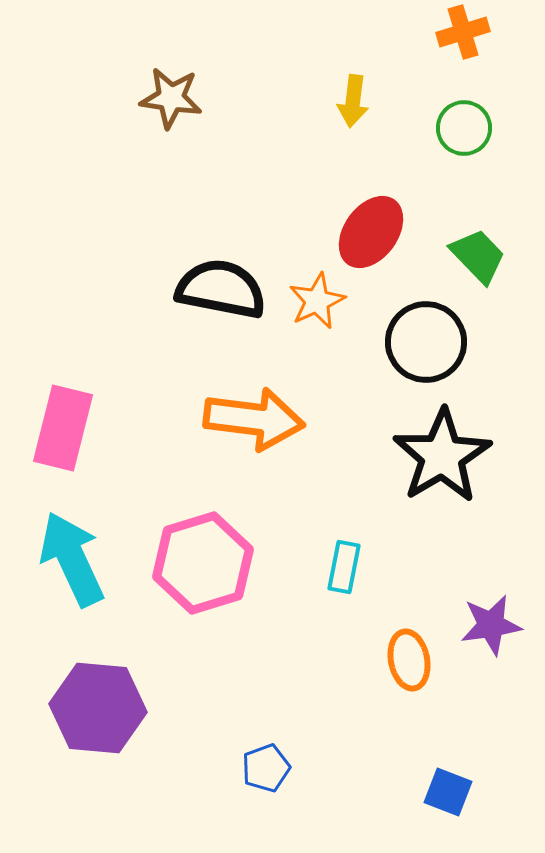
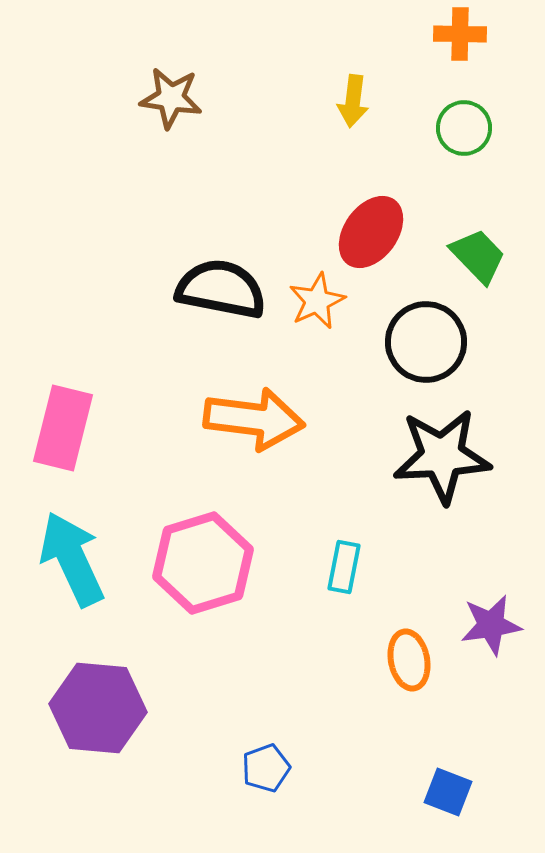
orange cross: moved 3 px left, 2 px down; rotated 18 degrees clockwise
black star: rotated 28 degrees clockwise
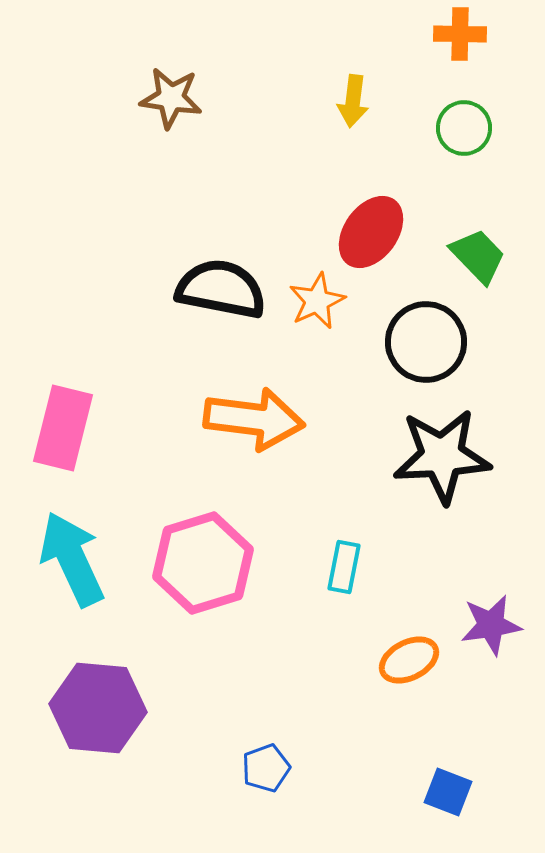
orange ellipse: rotated 74 degrees clockwise
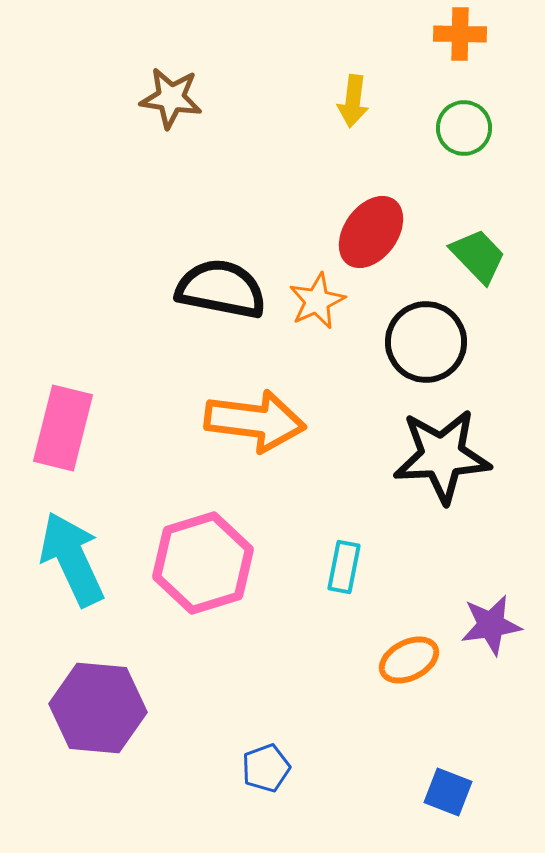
orange arrow: moved 1 px right, 2 px down
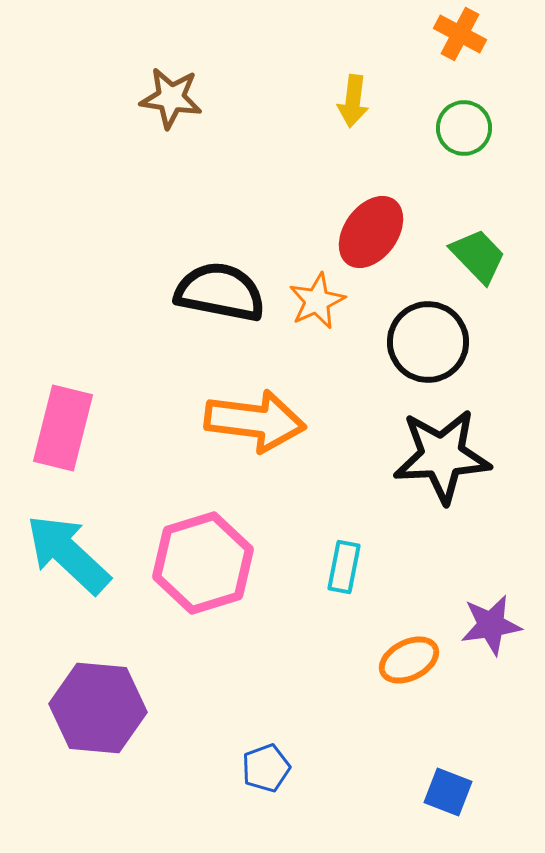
orange cross: rotated 27 degrees clockwise
black semicircle: moved 1 px left, 3 px down
black circle: moved 2 px right
cyan arrow: moved 4 px left, 5 px up; rotated 22 degrees counterclockwise
